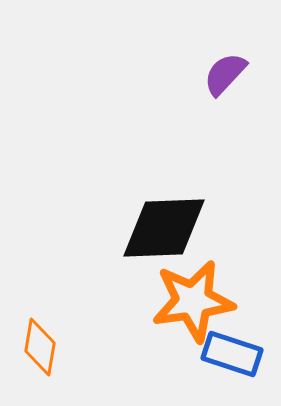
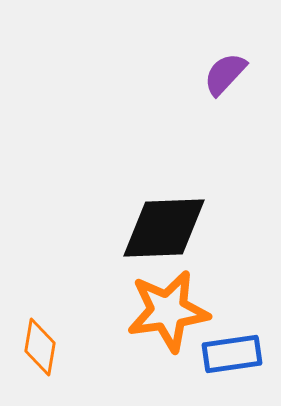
orange star: moved 25 px left, 10 px down
blue rectangle: rotated 26 degrees counterclockwise
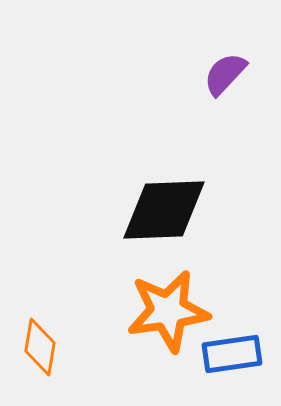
black diamond: moved 18 px up
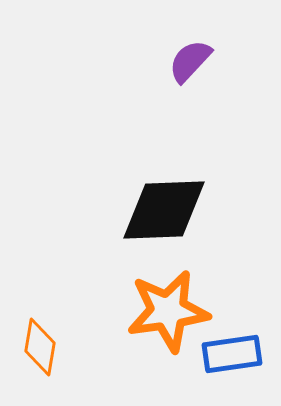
purple semicircle: moved 35 px left, 13 px up
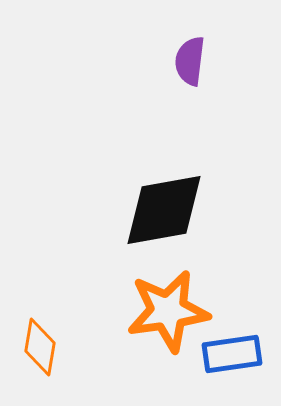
purple semicircle: rotated 36 degrees counterclockwise
black diamond: rotated 8 degrees counterclockwise
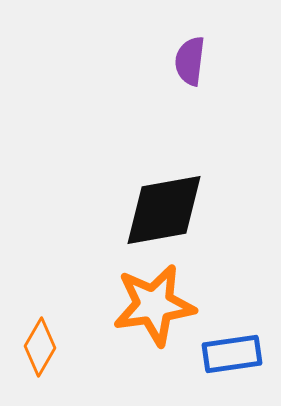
orange star: moved 14 px left, 6 px up
orange diamond: rotated 20 degrees clockwise
